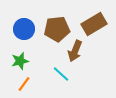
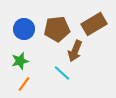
cyan line: moved 1 px right, 1 px up
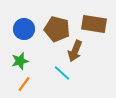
brown rectangle: rotated 40 degrees clockwise
brown pentagon: rotated 20 degrees clockwise
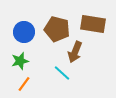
brown rectangle: moved 1 px left
blue circle: moved 3 px down
brown arrow: moved 1 px down
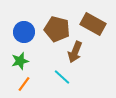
brown rectangle: rotated 20 degrees clockwise
cyan line: moved 4 px down
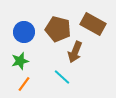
brown pentagon: moved 1 px right
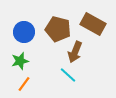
cyan line: moved 6 px right, 2 px up
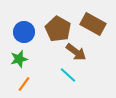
brown pentagon: rotated 15 degrees clockwise
brown arrow: moved 1 px right; rotated 75 degrees counterclockwise
green star: moved 1 px left, 2 px up
